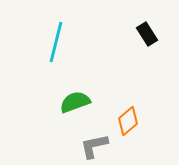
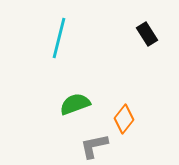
cyan line: moved 3 px right, 4 px up
green semicircle: moved 2 px down
orange diamond: moved 4 px left, 2 px up; rotated 12 degrees counterclockwise
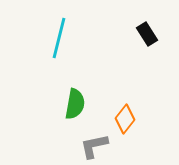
green semicircle: rotated 120 degrees clockwise
orange diamond: moved 1 px right
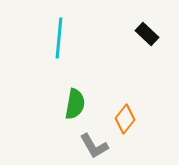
black rectangle: rotated 15 degrees counterclockwise
cyan line: rotated 9 degrees counterclockwise
gray L-shape: rotated 108 degrees counterclockwise
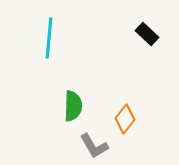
cyan line: moved 10 px left
green semicircle: moved 2 px left, 2 px down; rotated 8 degrees counterclockwise
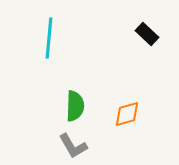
green semicircle: moved 2 px right
orange diamond: moved 2 px right, 5 px up; rotated 36 degrees clockwise
gray L-shape: moved 21 px left
